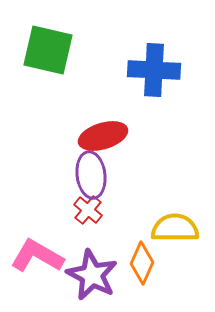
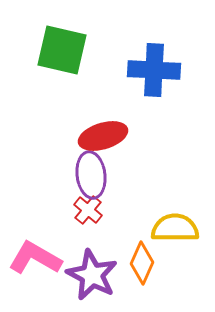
green square: moved 14 px right
pink L-shape: moved 2 px left, 2 px down
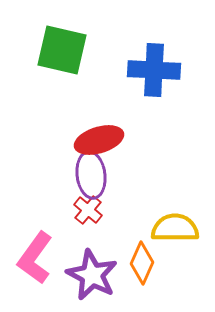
red ellipse: moved 4 px left, 4 px down
pink L-shape: rotated 84 degrees counterclockwise
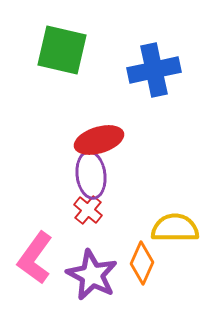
blue cross: rotated 15 degrees counterclockwise
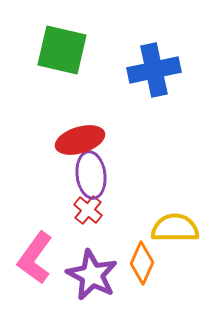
red ellipse: moved 19 px left
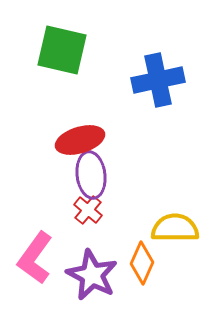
blue cross: moved 4 px right, 10 px down
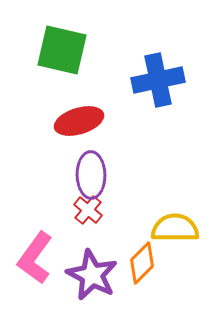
red ellipse: moved 1 px left, 19 px up
purple ellipse: rotated 6 degrees clockwise
orange diamond: rotated 21 degrees clockwise
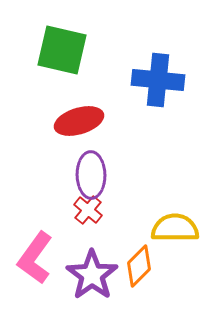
blue cross: rotated 18 degrees clockwise
orange diamond: moved 3 px left, 3 px down
purple star: rotated 9 degrees clockwise
